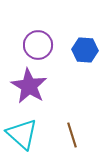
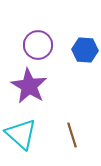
cyan triangle: moved 1 px left
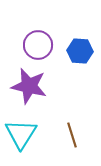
blue hexagon: moved 5 px left, 1 px down
purple star: rotated 18 degrees counterclockwise
cyan triangle: rotated 20 degrees clockwise
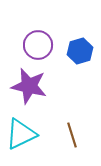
blue hexagon: rotated 20 degrees counterclockwise
cyan triangle: rotated 32 degrees clockwise
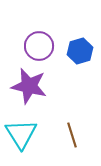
purple circle: moved 1 px right, 1 px down
cyan triangle: rotated 36 degrees counterclockwise
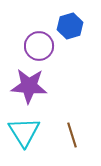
blue hexagon: moved 10 px left, 25 px up
purple star: rotated 9 degrees counterclockwise
cyan triangle: moved 3 px right, 2 px up
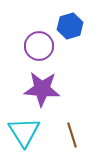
purple star: moved 13 px right, 3 px down
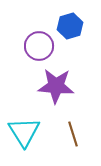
purple star: moved 14 px right, 3 px up
brown line: moved 1 px right, 1 px up
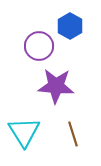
blue hexagon: rotated 15 degrees counterclockwise
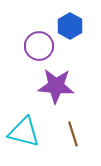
cyan triangle: rotated 44 degrees counterclockwise
